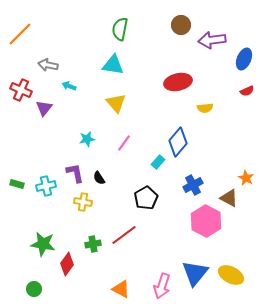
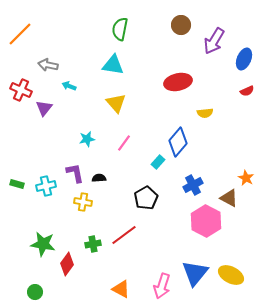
purple arrow: moved 2 px right, 1 px down; rotated 52 degrees counterclockwise
yellow semicircle: moved 5 px down
black semicircle: rotated 120 degrees clockwise
green circle: moved 1 px right, 3 px down
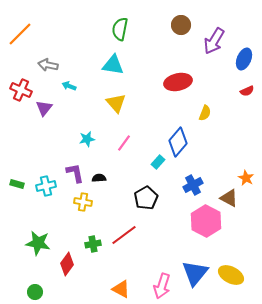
yellow semicircle: rotated 63 degrees counterclockwise
green star: moved 5 px left, 1 px up
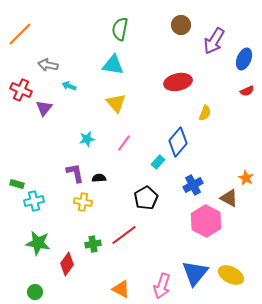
cyan cross: moved 12 px left, 15 px down
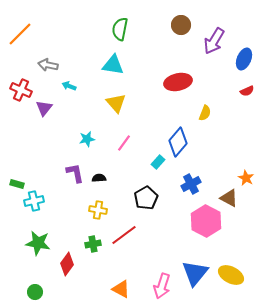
blue cross: moved 2 px left, 1 px up
yellow cross: moved 15 px right, 8 px down
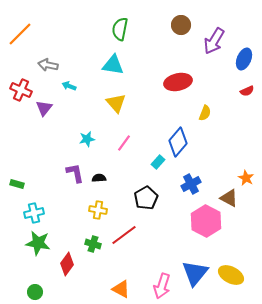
cyan cross: moved 12 px down
green cross: rotated 28 degrees clockwise
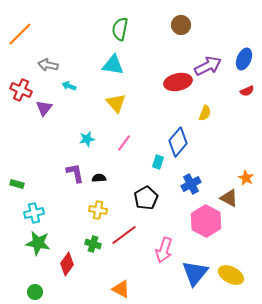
purple arrow: moved 6 px left, 25 px down; rotated 148 degrees counterclockwise
cyan rectangle: rotated 24 degrees counterclockwise
pink arrow: moved 2 px right, 36 px up
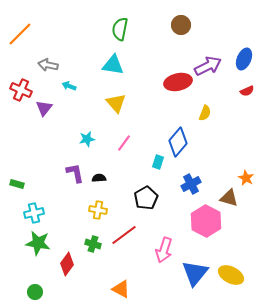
brown triangle: rotated 12 degrees counterclockwise
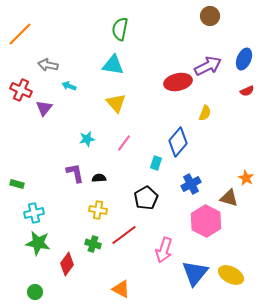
brown circle: moved 29 px right, 9 px up
cyan rectangle: moved 2 px left, 1 px down
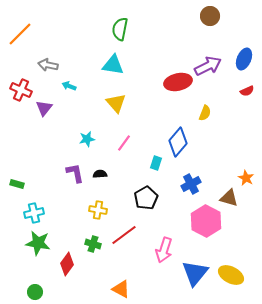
black semicircle: moved 1 px right, 4 px up
